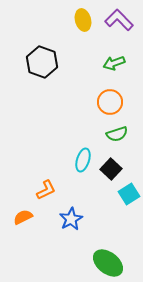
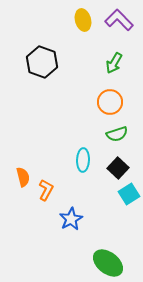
green arrow: rotated 40 degrees counterclockwise
cyan ellipse: rotated 15 degrees counterclockwise
black square: moved 7 px right, 1 px up
orange L-shape: rotated 35 degrees counterclockwise
orange semicircle: moved 40 px up; rotated 102 degrees clockwise
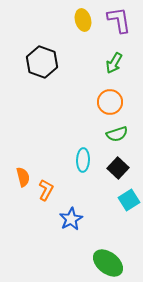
purple L-shape: rotated 36 degrees clockwise
cyan square: moved 6 px down
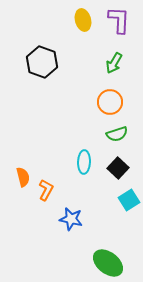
purple L-shape: rotated 12 degrees clockwise
cyan ellipse: moved 1 px right, 2 px down
blue star: rotated 30 degrees counterclockwise
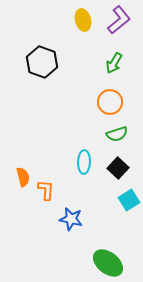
purple L-shape: rotated 48 degrees clockwise
orange L-shape: rotated 25 degrees counterclockwise
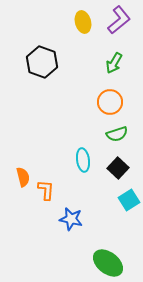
yellow ellipse: moved 2 px down
cyan ellipse: moved 1 px left, 2 px up; rotated 10 degrees counterclockwise
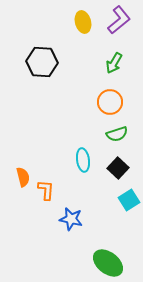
black hexagon: rotated 16 degrees counterclockwise
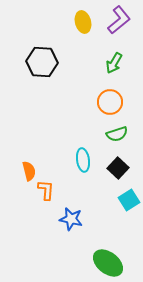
orange semicircle: moved 6 px right, 6 px up
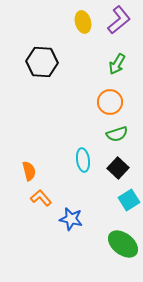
green arrow: moved 3 px right, 1 px down
orange L-shape: moved 5 px left, 8 px down; rotated 45 degrees counterclockwise
green ellipse: moved 15 px right, 19 px up
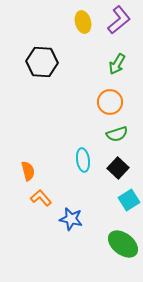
orange semicircle: moved 1 px left
